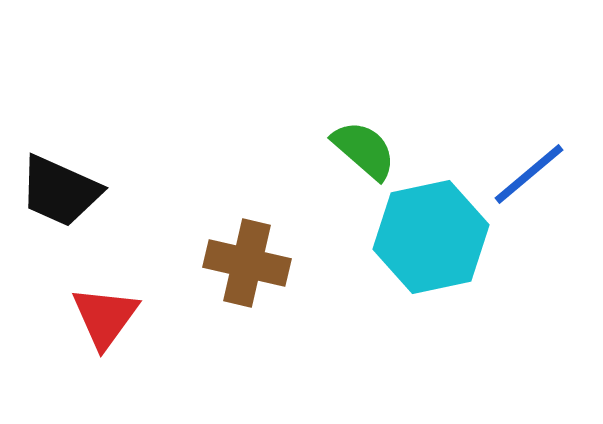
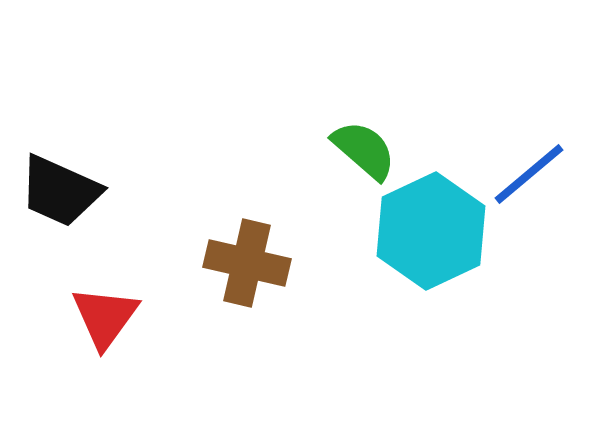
cyan hexagon: moved 6 px up; rotated 13 degrees counterclockwise
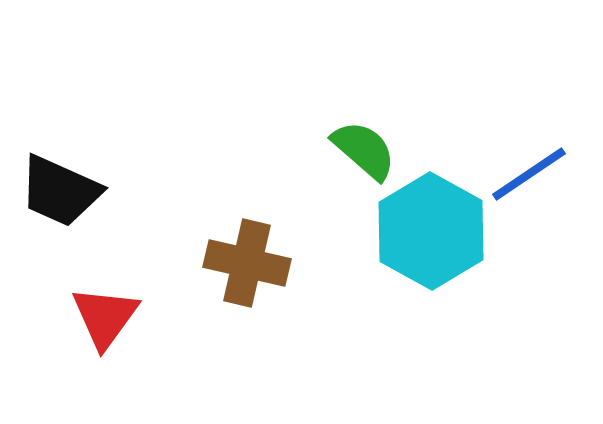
blue line: rotated 6 degrees clockwise
cyan hexagon: rotated 6 degrees counterclockwise
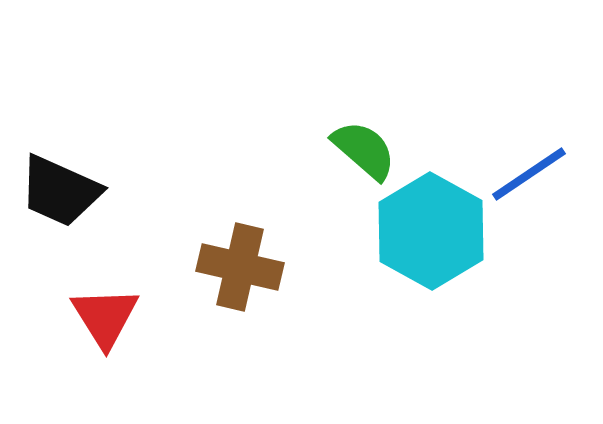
brown cross: moved 7 px left, 4 px down
red triangle: rotated 8 degrees counterclockwise
